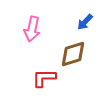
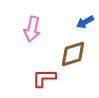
blue arrow: rotated 18 degrees clockwise
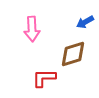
pink arrow: rotated 15 degrees counterclockwise
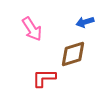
blue arrow: rotated 12 degrees clockwise
pink arrow: rotated 30 degrees counterclockwise
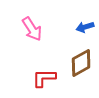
blue arrow: moved 5 px down
brown diamond: moved 8 px right, 9 px down; rotated 12 degrees counterclockwise
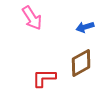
pink arrow: moved 11 px up
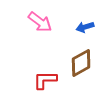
pink arrow: moved 8 px right, 4 px down; rotated 20 degrees counterclockwise
red L-shape: moved 1 px right, 2 px down
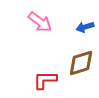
brown diamond: rotated 12 degrees clockwise
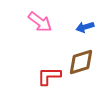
brown diamond: moved 1 px up
red L-shape: moved 4 px right, 4 px up
